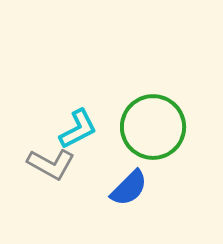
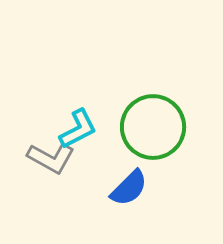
gray L-shape: moved 6 px up
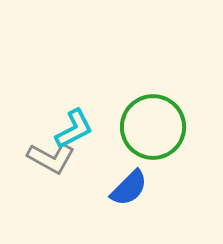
cyan L-shape: moved 4 px left
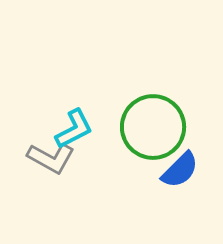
blue semicircle: moved 51 px right, 18 px up
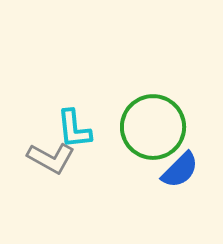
cyan L-shape: rotated 111 degrees clockwise
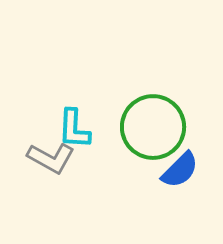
cyan L-shape: rotated 9 degrees clockwise
